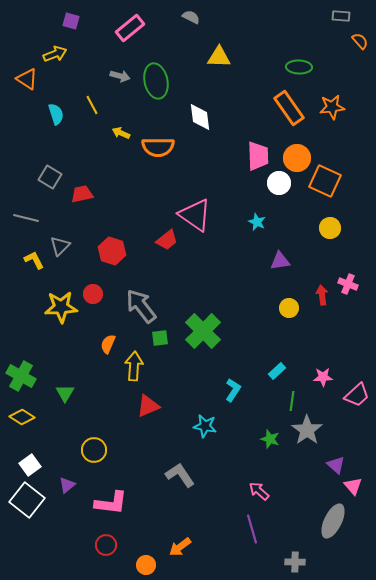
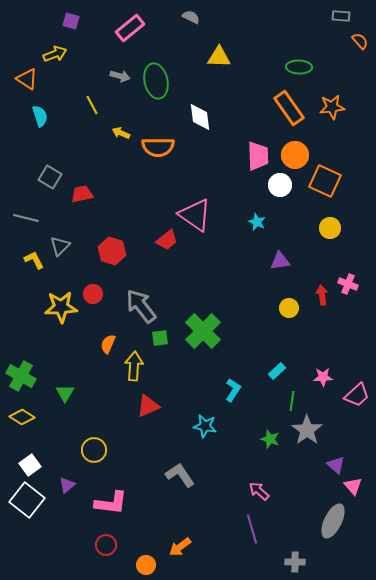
cyan semicircle at (56, 114): moved 16 px left, 2 px down
orange circle at (297, 158): moved 2 px left, 3 px up
white circle at (279, 183): moved 1 px right, 2 px down
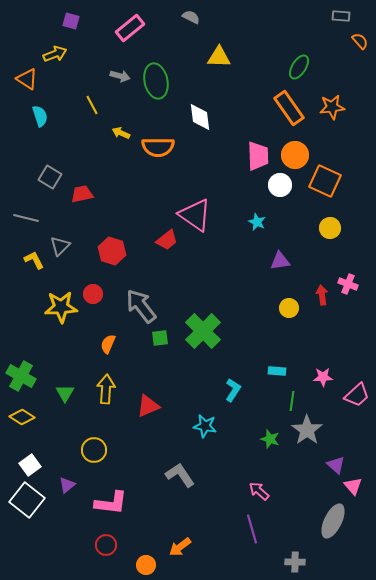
green ellipse at (299, 67): rotated 60 degrees counterclockwise
yellow arrow at (134, 366): moved 28 px left, 23 px down
cyan rectangle at (277, 371): rotated 48 degrees clockwise
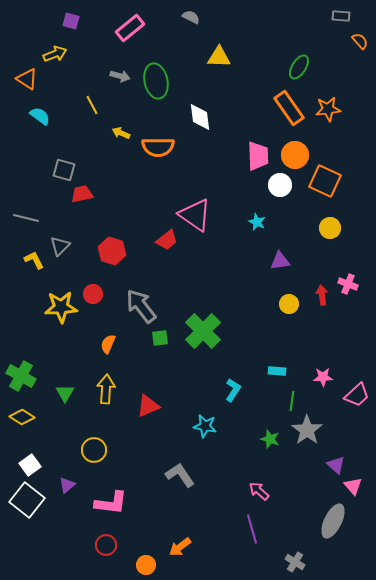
orange star at (332, 107): moved 4 px left, 2 px down
cyan semicircle at (40, 116): rotated 35 degrees counterclockwise
gray square at (50, 177): moved 14 px right, 7 px up; rotated 15 degrees counterclockwise
yellow circle at (289, 308): moved 4 px up
gray cross at (295, 562): rotated 30 degrees clockwise
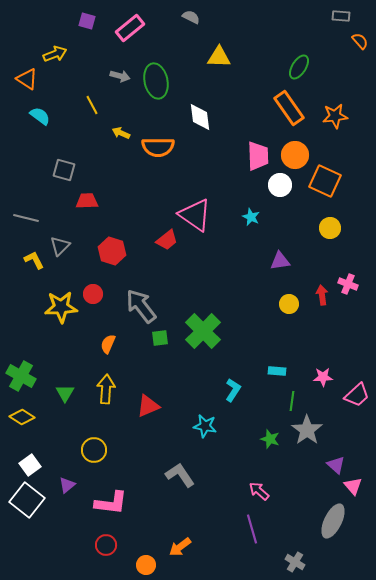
purple square at (71, 21): moved 16 px right
orange star at (328, 109): moved 7 px right, 7 px down
red trapezoid at (82, 194): moved 5 px right, 7 px down; rotated 10 degrees clockwise
cyan star at (257, 222): moved 6 px left, 5 px up
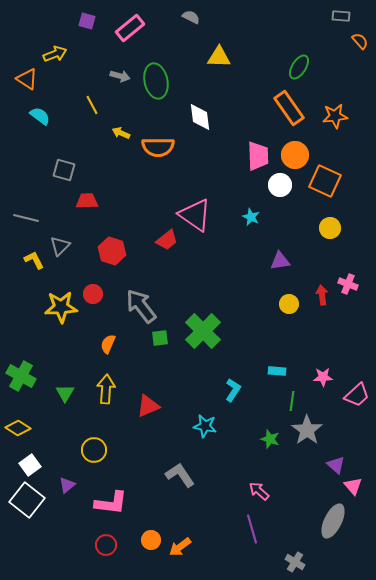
yellow diamond at (22, 417): moved 4 px left, 11 px down
orange circle at (146, 565): moved 5 px right, 25 px up
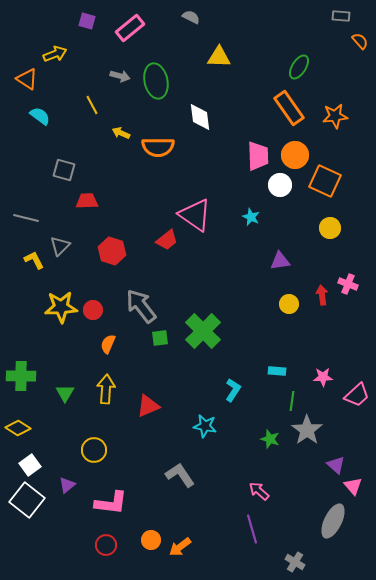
red circle at (93, 294): moved 16 px down
green cross at (21, 376): rotated 28 degrees counterclockwise
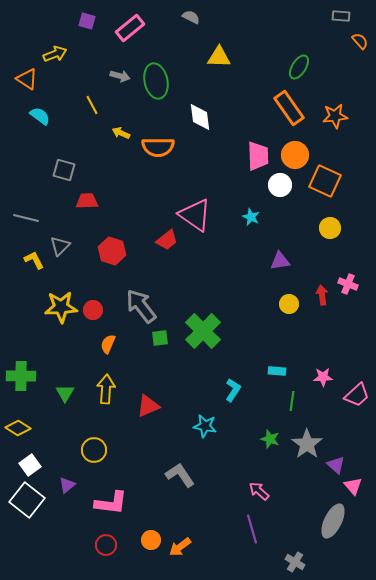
gray star at (307, 430): moved 14 px down
